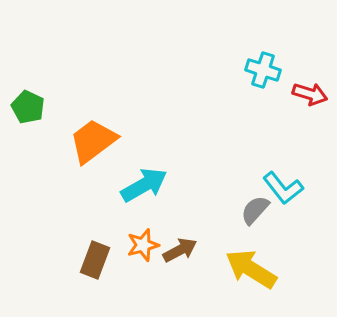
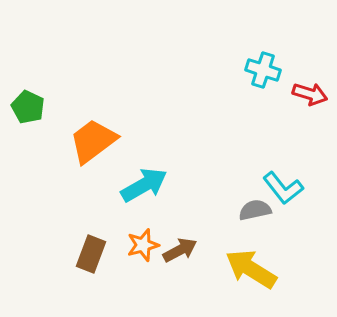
gray semicircle: rotated 36 degrees clockwise
brown rectangle: moved 4 px left, 6 px up
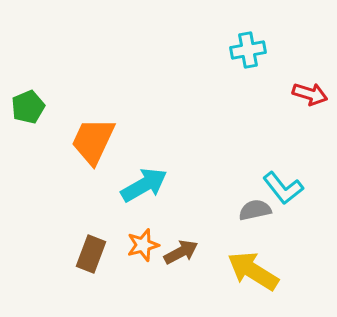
cyan cross: moved 15 px left, 20 px up; rotated 28 degrees counterclockwise
green pentagon: rotated 24 degrees clockwise
orange trapezoid: rotated 28 degrees counterclockwise
brown arrow: moved 1 px right, 2 px down
yellow arrow: moved 2 px right, 2 px down
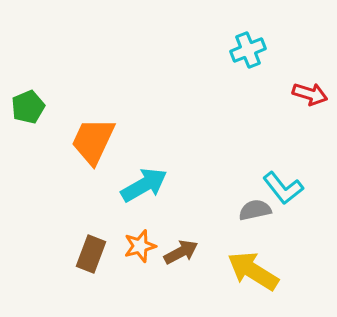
cyan cross: rotated 12 degrees counterclockwise
orange star: moved 3 px left, 1 px down
